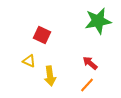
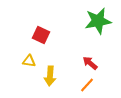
red square: moved 1 px left
yellow triangle: rotated 16 degrees counterclockwise
yellow arrow: rotated 12 degrees clockwise
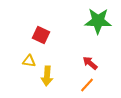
green star: rotated 12 degrees clockwise
yellow arrow: moved 3 px left
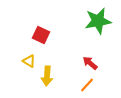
green star: rotated 12 degrees counterclockwise
yellow triangle: rotated 24 degrees clockwise
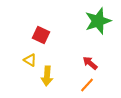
green star: rotated 8 degrees counterclockwise
yellow triangle: moved 1 px right, 1 px up
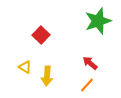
red square: rotated 18 degrees clockwise
yellow triangle: moved 5 px left, 7 px down
